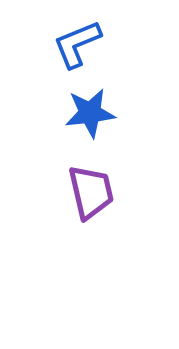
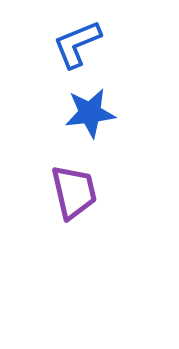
purple trapezoid: moved 17 px left
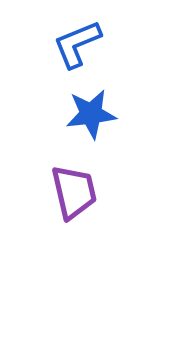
blue star: moved 1 px right, 1 px down
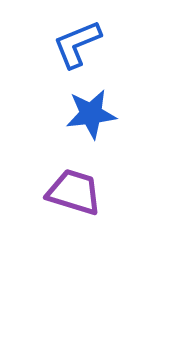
purple trapezoid: rotated 60 degrees counterclockwise
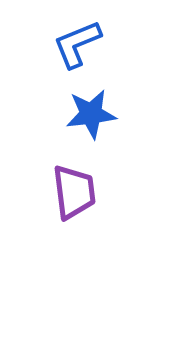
purple trapezoid: rotated 66 degrees clockwise
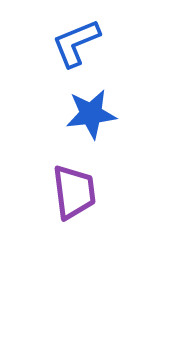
blue L-shape: moved 1 px left, 1 px up
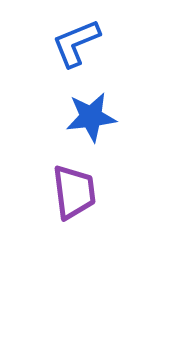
blue star: moved 3 px down
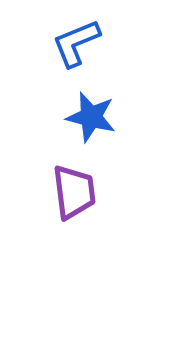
blue star: rotated 21 degrees clockwise
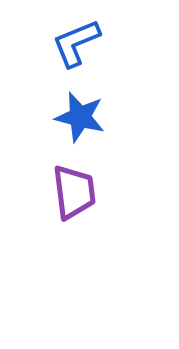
blue star: moved 11 px left
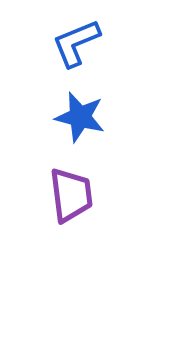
purple trapezoid: moved 3 px left, 3 px down
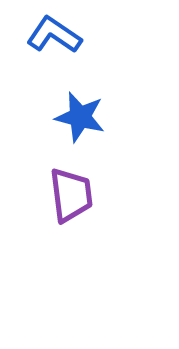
blue L-shape: moved 22 px left, 8 px up; rotated 56 degrees clockwise
